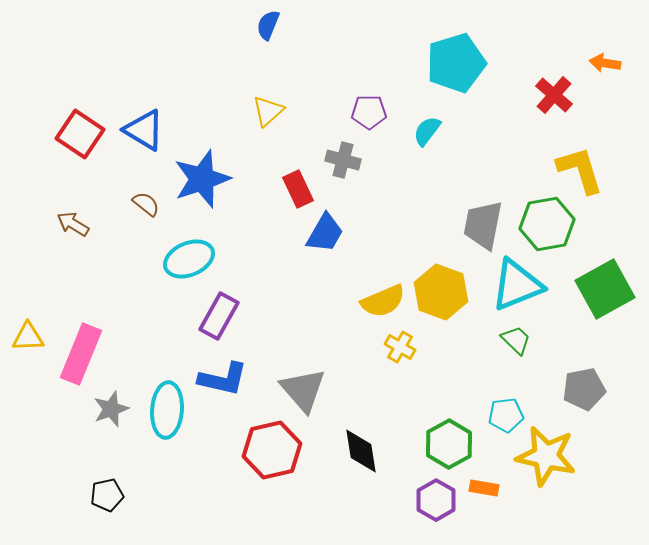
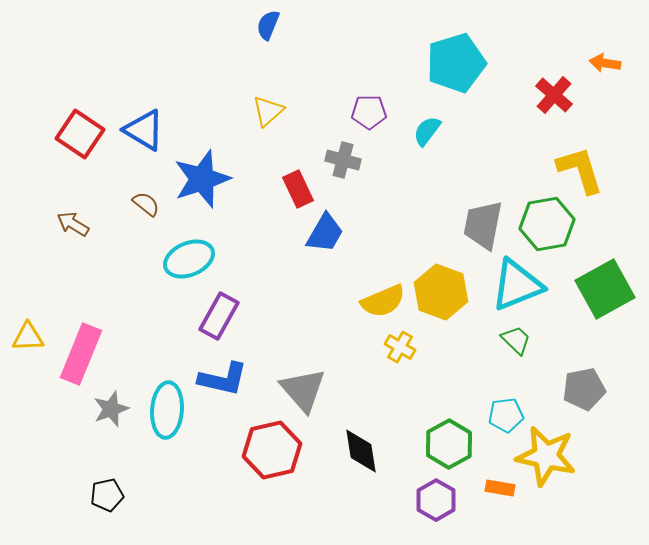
orange rectangle at (484, 488): moved 16 px right
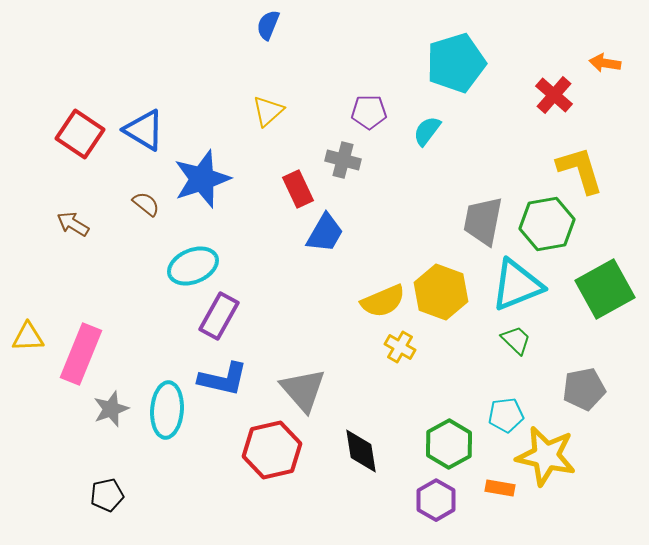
gray trapezoid at (483, 225): moved 4 px up
cyan ellipse at (189, 259): moved 4 px right, 7 px down
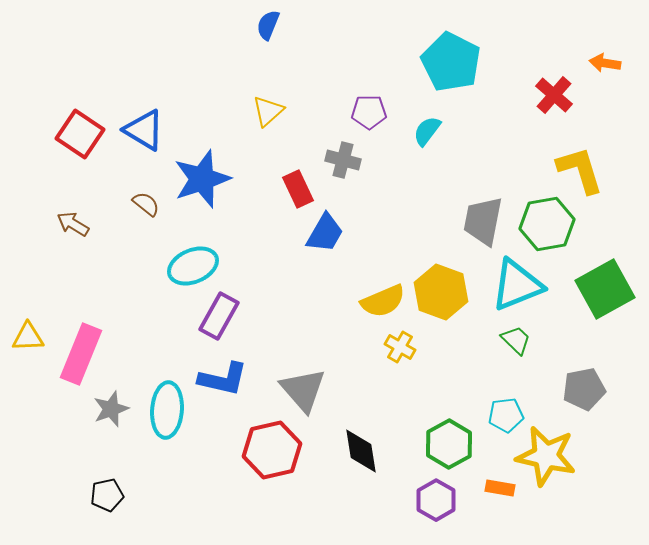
cyan pentagon at (456, 63): moved 5 px left, 1 px up; rotated 28 degrees counterclockwise
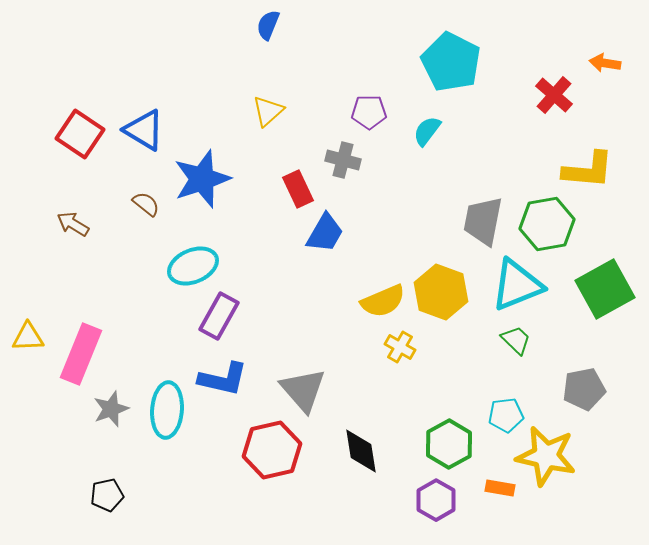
yellow L-shape at (580, 170): moved 8 px right; rotated 112 degrees clockwise
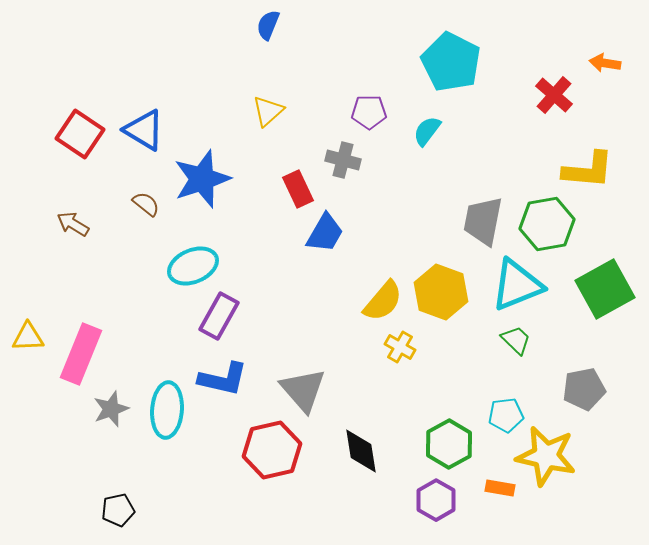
yellow semicircle at (383, 301): rotated 27 degrees counterclockwise
black pentagon at (107, 495): moved 11 px right, 15 px down
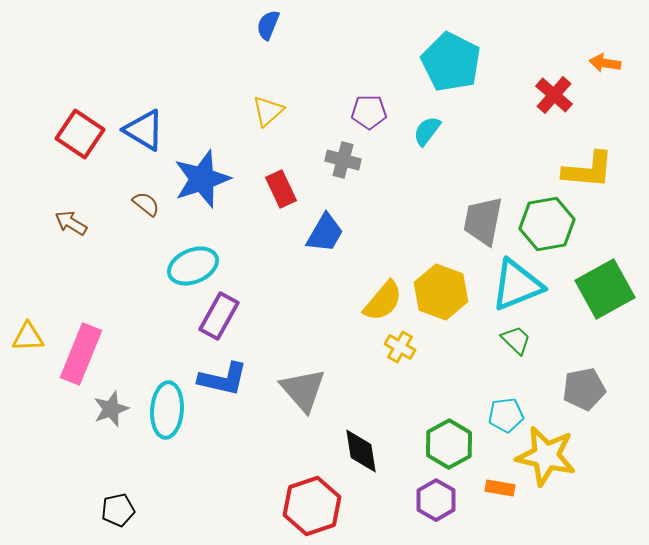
red rectangle at (298, 189): moved 17 px left
brown arrow at (73, 224): moved 2 px left, 1 px up
red hexagon at (272, 450): moved 40 px right, 56 px down; rotated 6 degrees counterclockwise
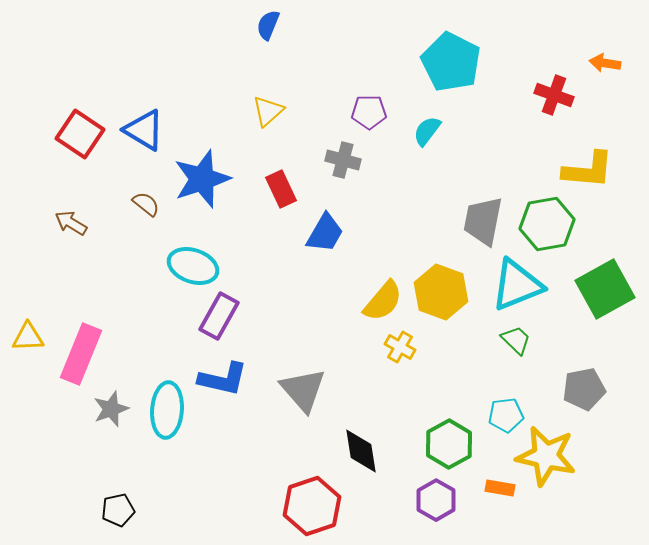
red cross at (554, 95): rotated 21 degrees counterclockwise
cyan ellipse at (193, 266): rotated 42 degrees clockwise
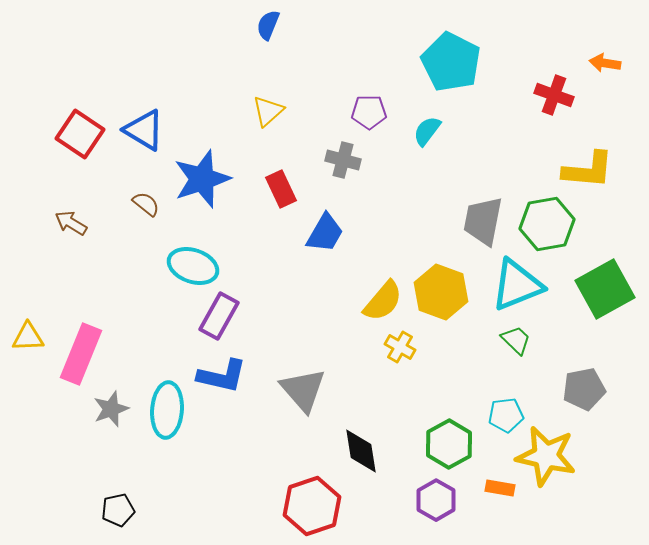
blue L-shape at (223, 379): moved 1 px left, 3 px up
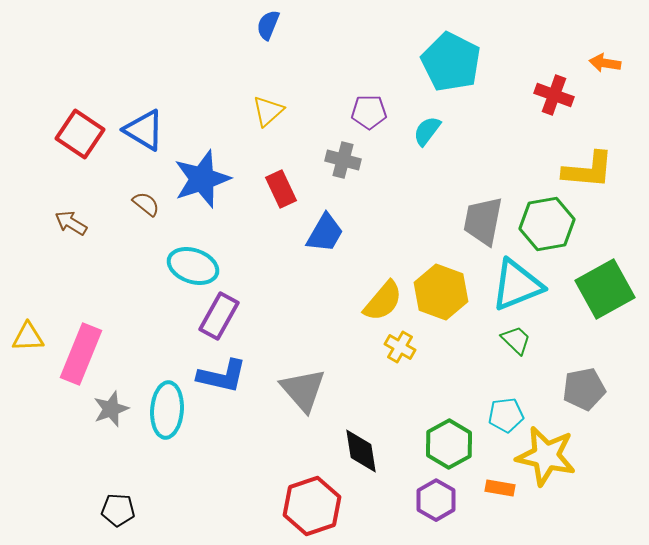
black pentagon at (118, 510): rotated 16 degrees clockwise
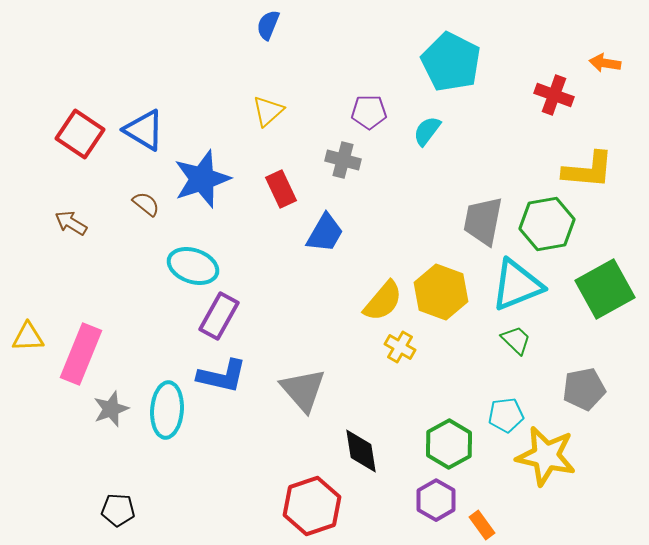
orange rectangle at (500, 488): moved 18 px left, 37 px down; rotated 44 degrees clockwise
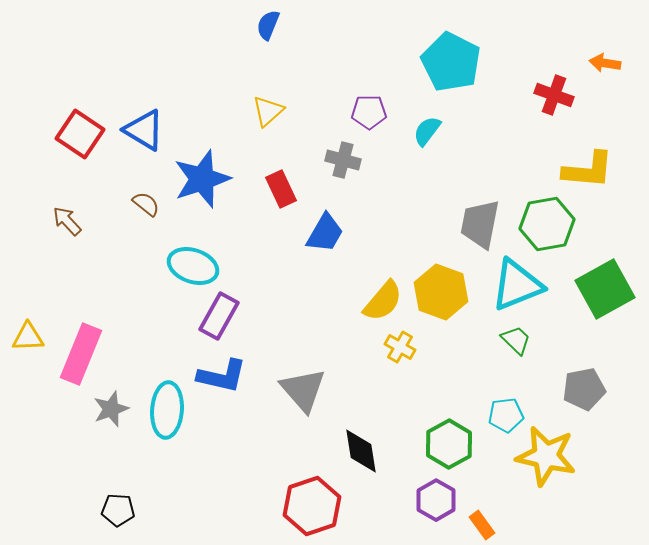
gray trapezoid at (483, 221): moved 3 px left, 3 px down
brown arrow at (71, 223): moved 4 px left, 2 px up; rotated 16 degrees clockwise
